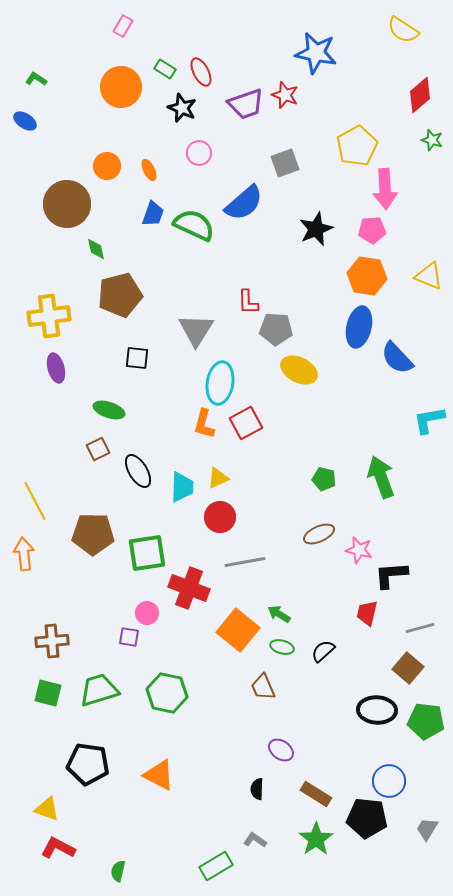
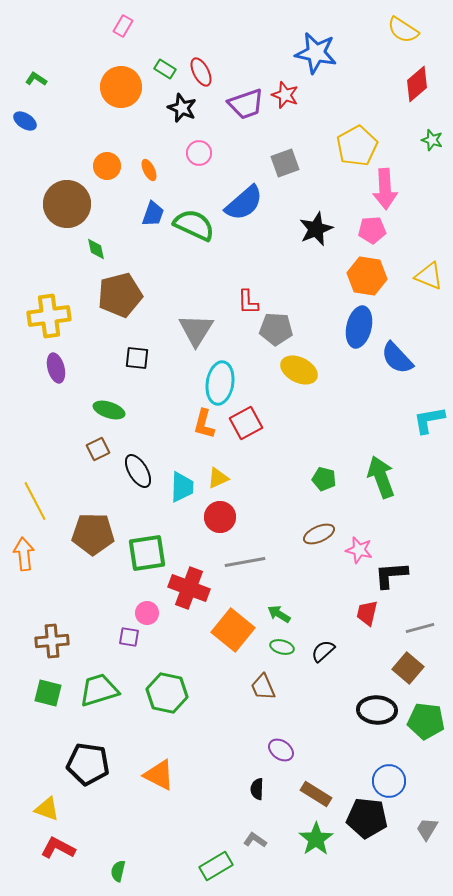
red diamond at (420, 95): moved 3 px left, 11 px up
orange square at (238, 630): moved 5 px left
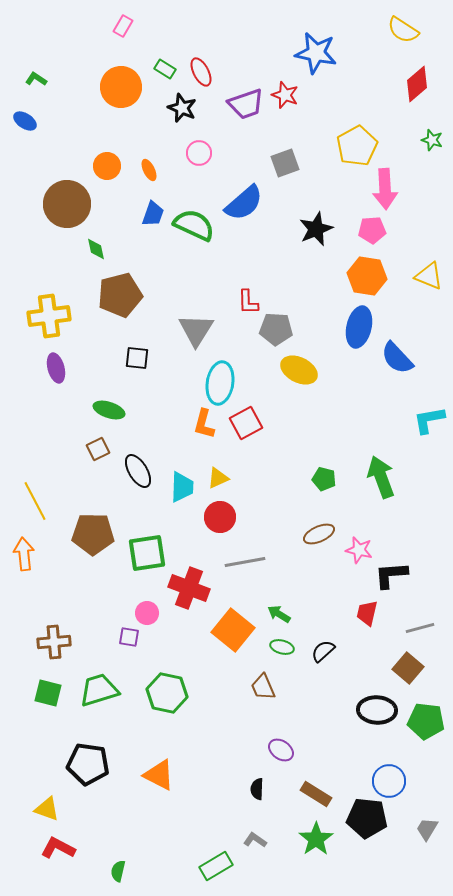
brown cross at (52, 641): moved 2 px right, 1 px down
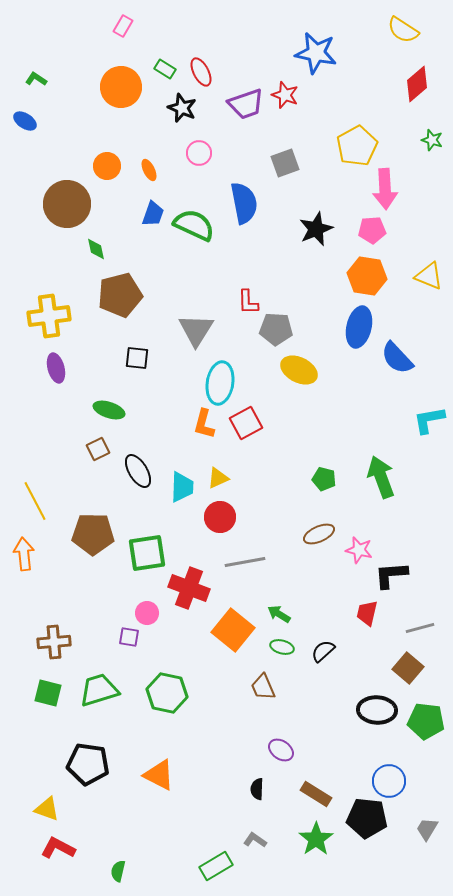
blue semicircle at (244, 203): rotated 60 degrees counterclockwise
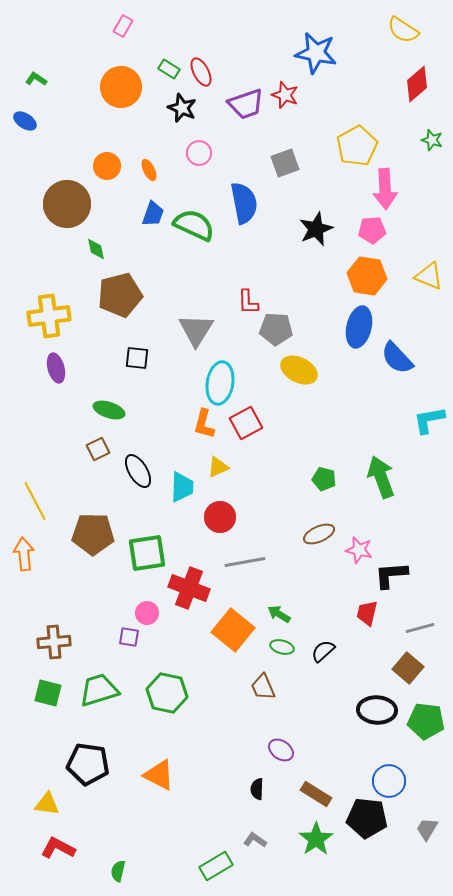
green rectangle at (165, 69): moved 4 px right
yellow triangle at (218, 478): moved 11 px up
yellow triangle at (47, 809): moved 5 px up; rotated 12 degrees counterclockwise
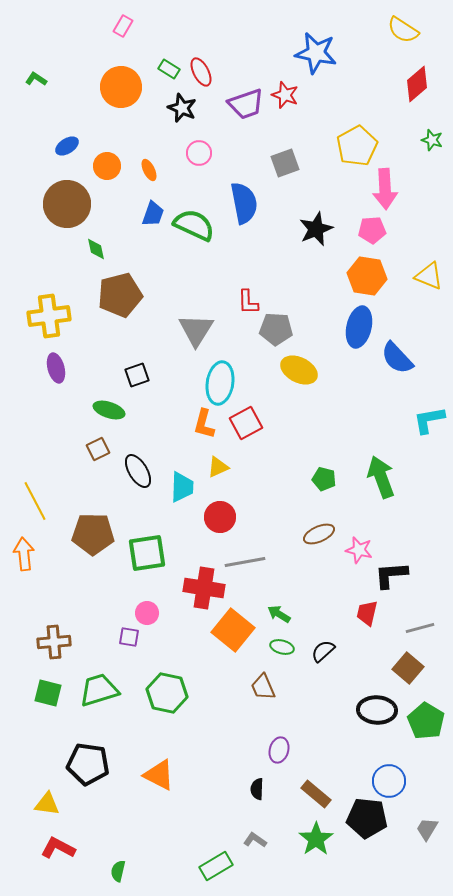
blue ellipse at (25, 121): moved 42 px right, 25 px down; rotated 65 degrees counterclockwise
black square at (137, 358): moved 17 px down; rotated 25 degrees counterclockwise
red cross at (189, 588): moved 15 px right; rotated 12 degrees counterclockwise
green pentagon at (426, 721): rotated 24 degrees clockwise
purple ellipse at (281, 750): moved 2 px left; rotated 70 degrees clockwise
brown rectangle at (316, 794): rotated 8 degrees clockwise
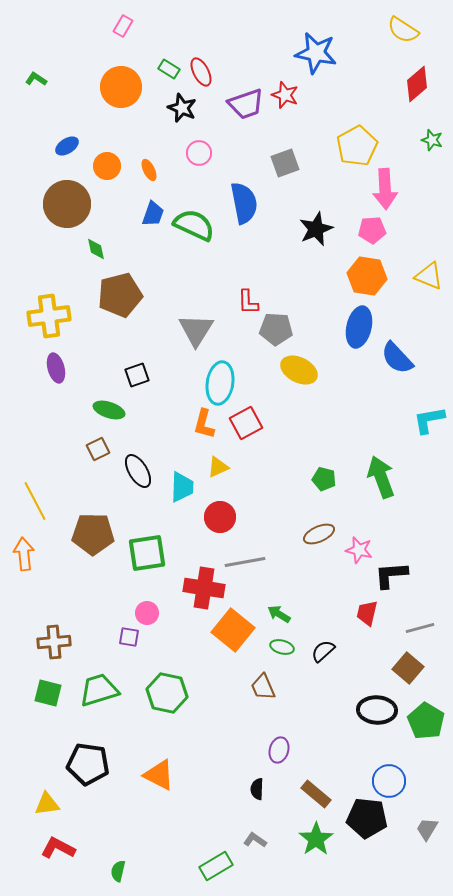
yellow triangle at (47, 804): rotated 16 degrees counterclockwise
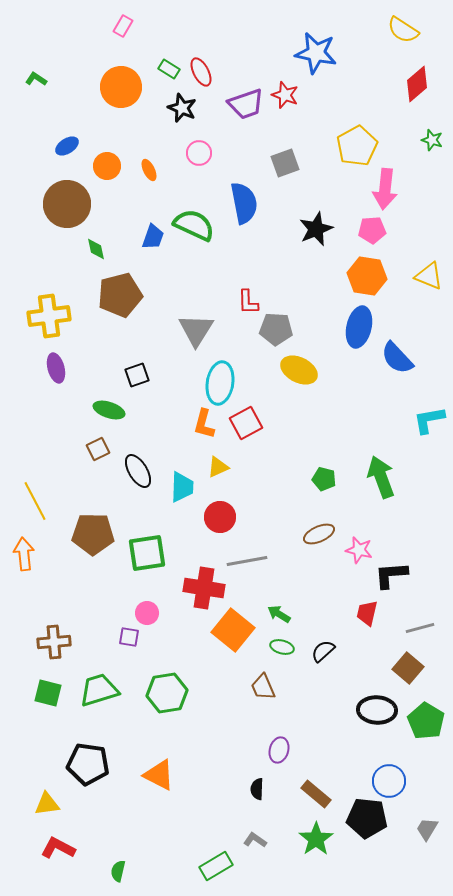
pink arrow at (385, 189): rotated 9 degrees clockwise
blue trapezoid at (153, 214): moved 23 px down
gray line at (245, 562): moved 2 px right, 1 px up
green hexagon at (167, 693): rotated 21 degrees counterclockwise
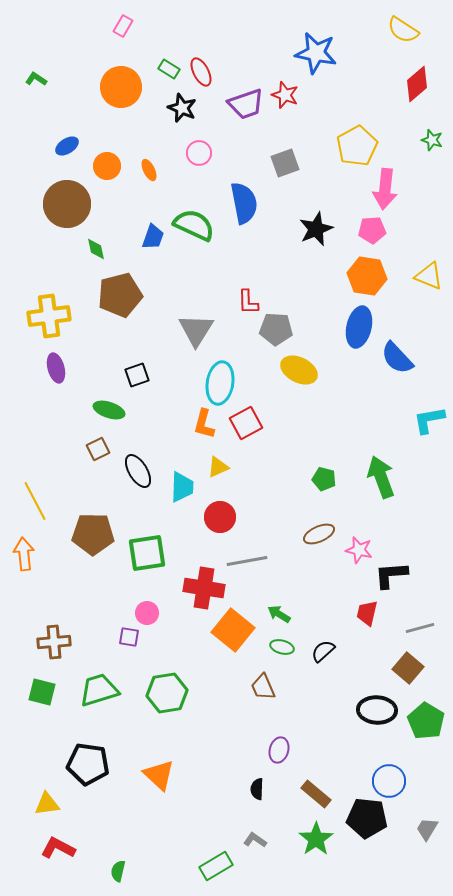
green square at (48, 693): moved 6 px left, 1 px up
orange triangle at (159, 775): rotated 16 degrees clockwise
